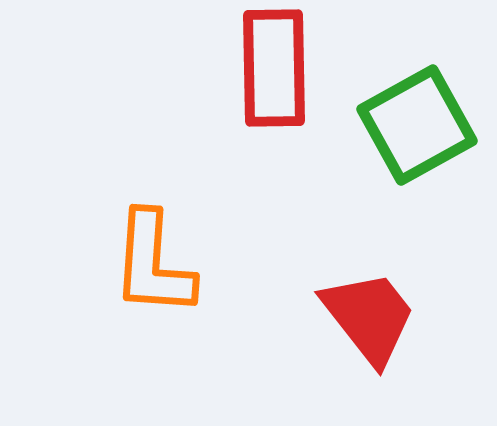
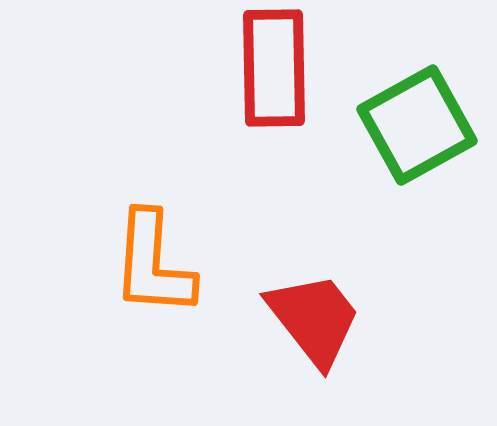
red trapezoid: moved 55 px left, 2 px down
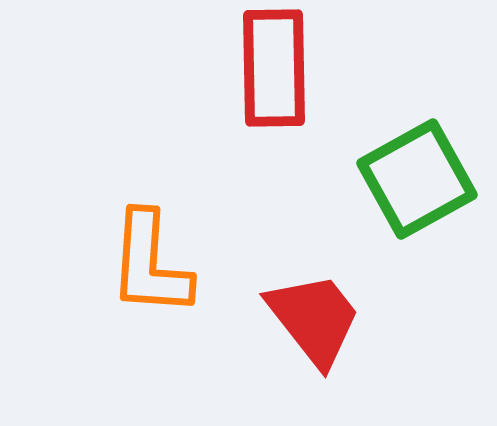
green square: moved 54 px down
orange L-shape: moved 3 px left
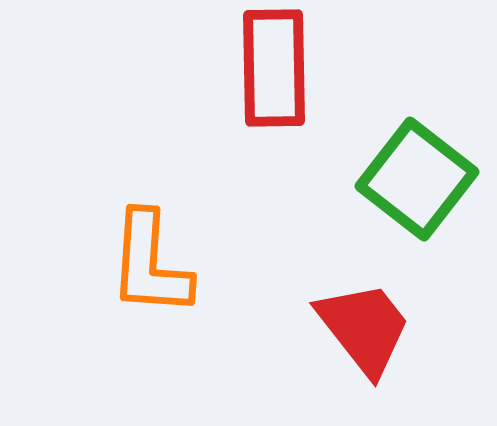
green square: rotated 23 degrees counterclockwise
red trapezoid: moved 50 px right, 9 px down
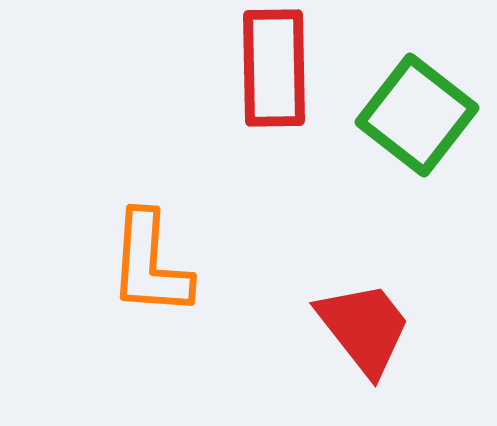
green square: moved 64 px up
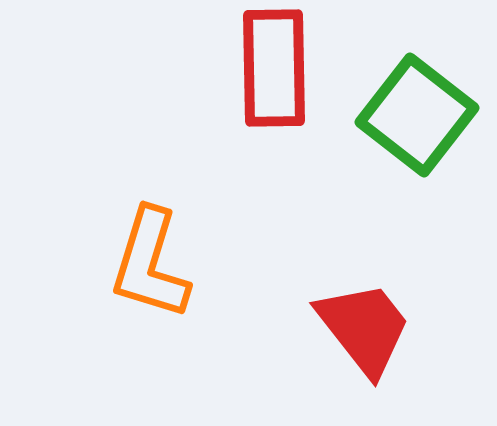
orange L-shape: rotated 13 degrees clockwise
